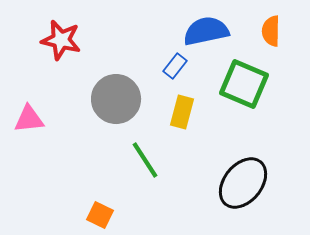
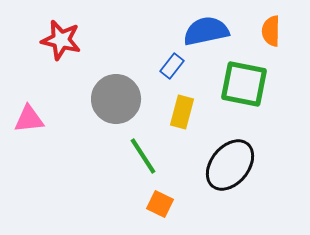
blue rectangle: moved 3 px left
green square: rotated 12 degrees counterclockwise
green line: moved 2 px left, 4 px up
black ellipse: moved 13 px left, 18 px up
orange square: moved 60 px right, 11 px up
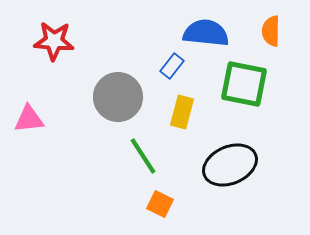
blue semicircle: moved 2 px down; rotated 18 degrees clockwise
red star: moved 7 px left, 1 px down; rotated 9 degrees counterclockwise
gray circle: moved 2 px right, 2 px up
black ellipse: rotated 28 degrees clockwise
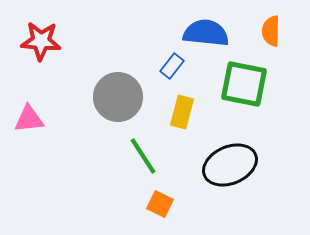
red star: moved 13 px left
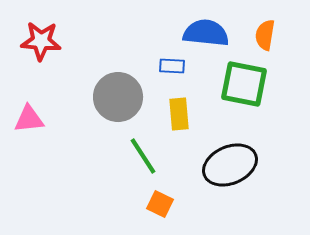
orange semicircle: moved 6 px left, 4 px down; rotated 8 degrees clockwise
blue rectangle: rotated 55 degrees clockwise
yellow rectangle: moved 3 px left, 2 px down; rotated 20 degrees counterclockwise
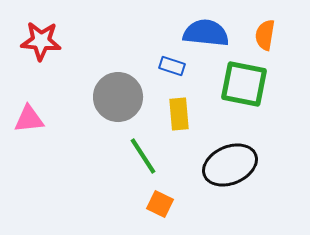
blue rectangle: rotated 15 degrees clockwise
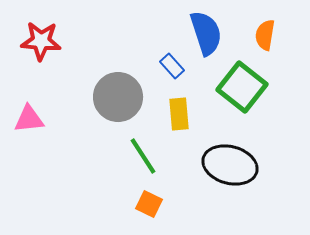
blue semicircle: rotated 66 degrees clockwise
blue rectangle: rotated 30 degrees clockwise
green square: moved 2 px left, 3 px down; rotated 27 degrees clockwise
black ellipse: rotated 38 degrees clockwise
orange square: moved 11 px left
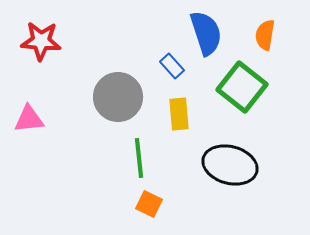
green line: moved 4 px left, 2 px down; rotated 27 degrees clockwise
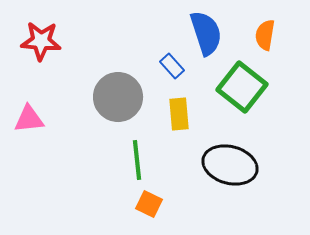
green line: moved 2 px left, 2 px down
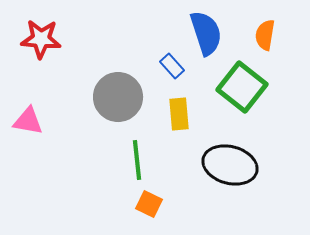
red star: moved 2 px up
pink triangle: moved 1 px left, 2 px down; rotated 16 degrees clockwise
